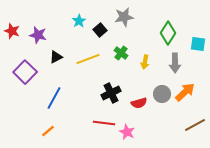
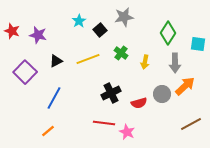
black triangle: moved 4 px down
orange arrow: moved 6 px up
brown line: moved 4 px left, 1 px up
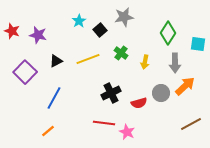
gray circle: moved 1 px left, 1 px up
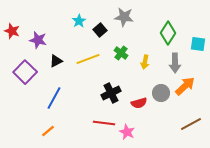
gray star: rotated 18 degrees clockwise
purple star: moved 5 px down
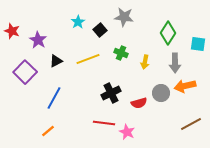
cyan star: moved 1 px left, 1 px down
purple star: rotated 18 degrees clockwise
green cross: rotated 16 degrees counterclockwise
orange arrow: rotated 150 degrees counterclockwise
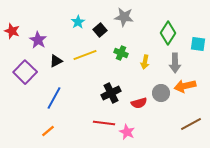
yellow line: moved 3 px left, 4 px up
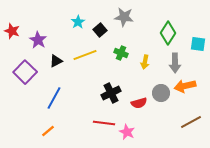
brown line: moved 2 px up
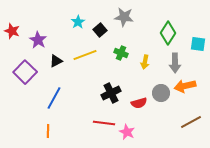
orange line: rotated 48 degrees counterclockwise
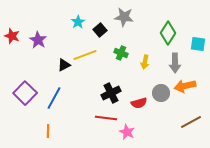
red star: moved 5 px down
black triangle: moved 8 px right, 4 px down
purple square: moved 21 px down
red line: moved 2 px right, 5 px up
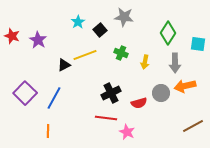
brown line: moved 2 px right, 4 px down
